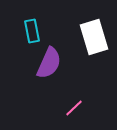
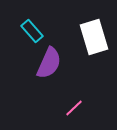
cyan rectangle: rotated 30 degrees counterclockwise
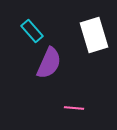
white rectangle: moved 2 px up
pink line: rotated 48 degrees clockwise
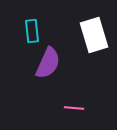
cyan rectangle: rotated 35 degrees clockwise
purple semicircle: moved 1 px left
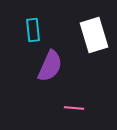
cyan rectangle: moved 1 px right, 1 px up
purple semicircle: moved 2 px right, 3 px down
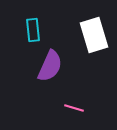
pink line: rotated 12 degrees clockwise
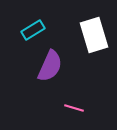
cyan rectangle: rotated 65 degrees clockwise
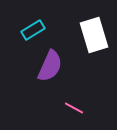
pink line: rotated 12 degrees clockwise
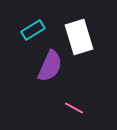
white rectangle: moved 15 px left, 2 px down
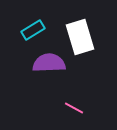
white rectangle: moved 1 px right
purple semicircle: moved 1 px left, 3 px up; rotated 116 degrees counterclockwise
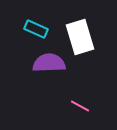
cyan rectangle: moved 3 px right, 1 px up; rotated 55 degrees clockwise
pink line: moved 6 px right, 2 px up
